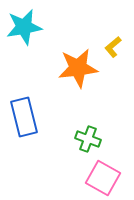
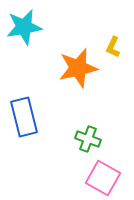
yellow L-shape: rotated 25 degrees counterclockwise
orange star: rotated 6 degrees counterclockwise
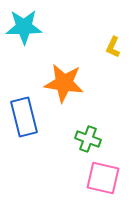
cyan star: rotated 9 degrees clockwise
orange star: moved 14 px left, 15 px down; rotated 21 degrees clockwise
pink square: rotated 16 degrees counterclockwise
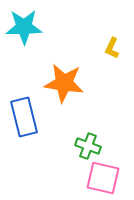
yellow L-shape: moved 1 px left, 1 px down
green cross: moved 7 px down
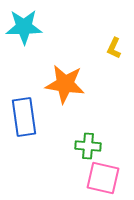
yellow L-shape: moved 2 px right
orange star: moved 1 px right, 1 px down
blue rectangle: rotated 6 degrees clockwise
green cross: rotated 15 degrees counterclockwise
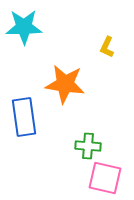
yellow L-shape: moved 7 px left, 1 px up
pink square: moved 2 px right
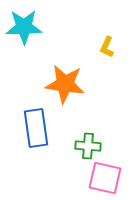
blue rectangle: moved 12 px right, 11 px down
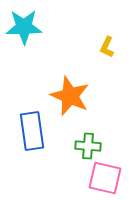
orange star: moved 5 px right, 12 px down; rotated 15 degrees clockwise
blue rectangle: moved 4 px left, 3 px down
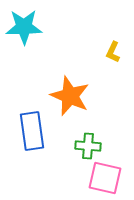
yellow L-shape: moved 6 px right, 5 px down
